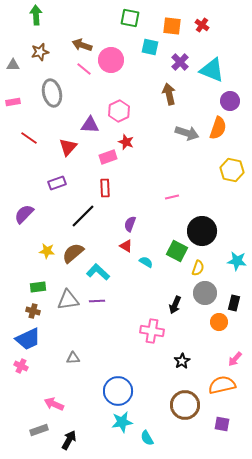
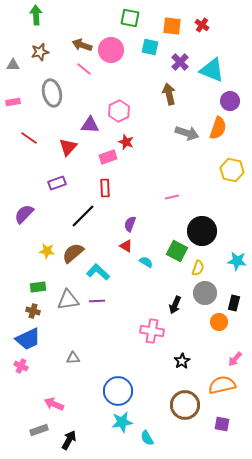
pink circle at (111, 60): moved 10 px up
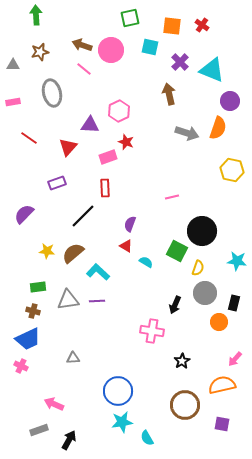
green square at (130, 18): rotated 24 degrees counterclockwise
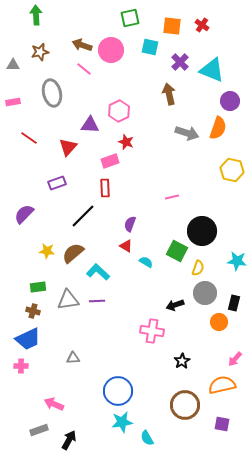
pink rectangle at (108, 157): moved 2 px right, 4 px down
black arrow at (175, 305): rotated 48 degrees clockwise
pink cross at (21, 366): rotated 24 degrees counterclockwise
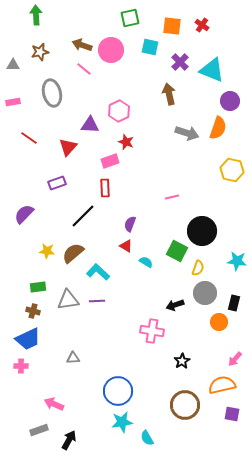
purple square at (222, 424): moved 10 px right, 10 px up
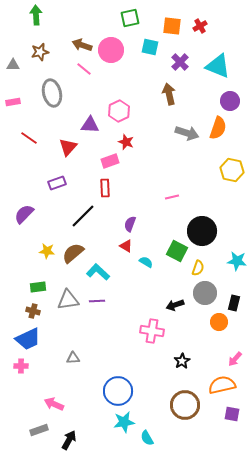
red cross at (202, 25): moved 2 px left, 1 px down; rotated 24 degrees clockwise
cyan triangle at (212, 70): moved 6 px right, 4 px up
cyan star at (122, 422): moved 2 px right
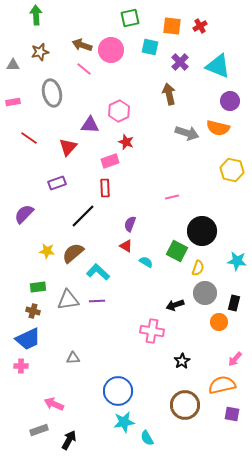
orange semicircle at (218, 128): rotated 85 degrees clockwise
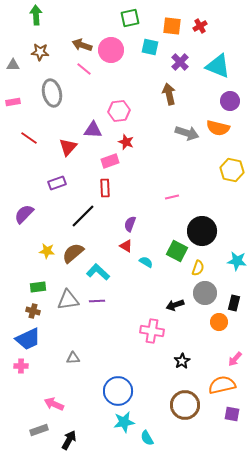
brown star at (40, 52): rotated 18 degrees clockwise
pink hexagon at (119, 111): rotated 20 degrees clockwise
purple triangle at (90, 125): moved 3 px right, 5 px down
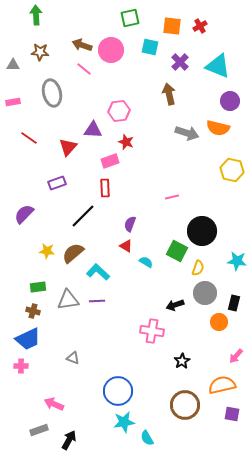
gray triangle at (73, 358): rotated 24 degrees clockwise
pink arrow at (235, 359): moved 1 px right, 3 px up
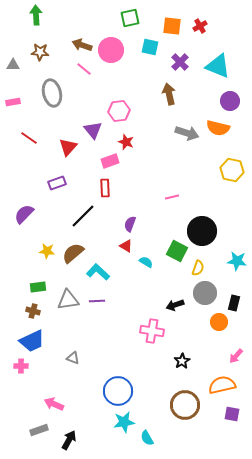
purple triangle at (93, 130): rotated 48 degrees clockwise
blue trapezoid at (28, 339): moved 4 px right, 2 px down
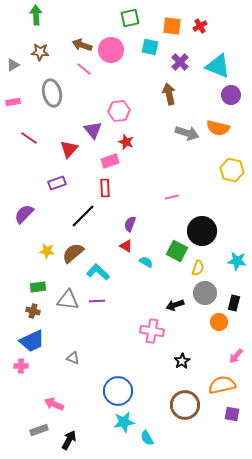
gray triangle at (13, 65): rotated 32 degrees counterclockwise
purple circle at (230, 101): moved 1 px right, 6 px up
red triangle at (68, 147): moved 1 px right, 2 px down
gray triangle at (68, 300): rotated 15 degrees clockwise
